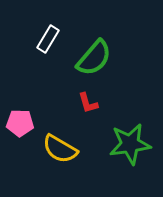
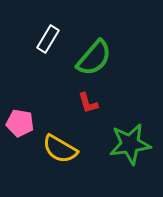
pink pentagon: rotated 8 degrees clockwise
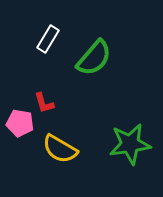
red L-shape: moved 44 px left
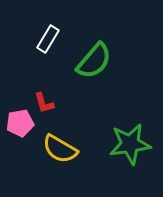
green semicircle: moved 3 px down
pink pentagon: rotated 20 degrees counterclockwise
